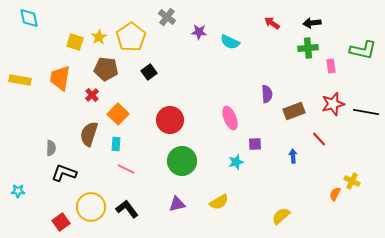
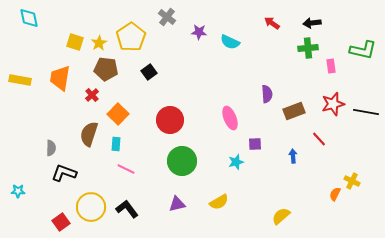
yellow star at (99, 37): moved 6 px down
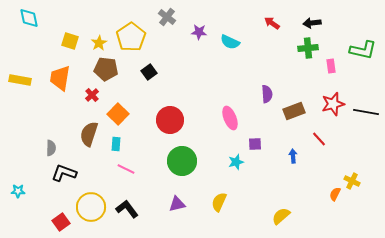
yellow square at (75, 42): moved 5 px left, 1 px up
yellow semicircle at (219, 202): rotated 144 degrees clockwise
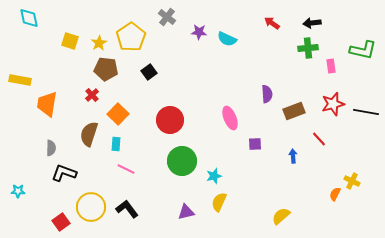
cyan semicircle at (230, 42): moved 3 px left, 3 px up
orange trapezoid at (60, 78): moved 13 px left, 26 px down
cyan star at (236, 162): moved 22 px left, 14 px down
purple triangle at (177, 204): moved 9 px right, 8 px down
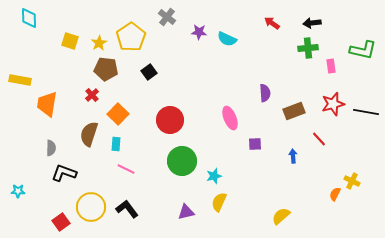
cyan diamond at (29, 18): rotated 10 degrees clockwise
purple semicircle at (267, 94): moved 2 px left, 1 px up
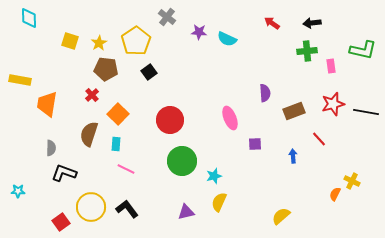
yellow pentagon at (131, 37): moved 5 px right, 4 px down
green cross at (308, 48): moved 1 px left, 3 px down
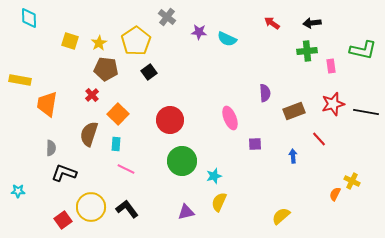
red square at (61, 222): moved 2 px right, 2 px up
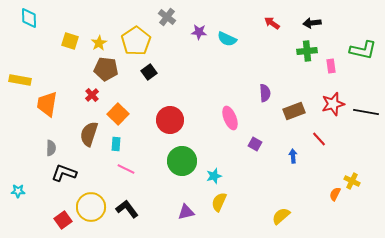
purple square at (255, 144): rotated 32 degrees clockwise
